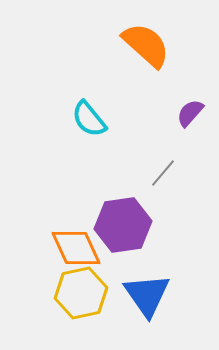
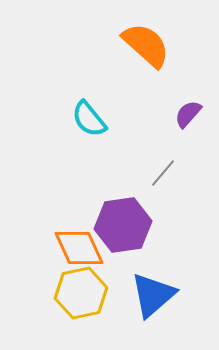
purple semicircle: moved 2 px left, 1 px down
orange diamond: moved 3 px right
blue triangle: moved 6 px right; rotated 24 degrees clockwise
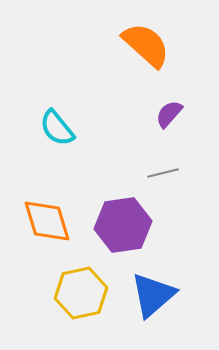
purple semicircle: moved 19 px left
cyan semicircle: moved 32 px left, 9 px down
gray line: rotated 36 degrees clockwise
orange diamond: moved 32 px left, 27 px up; rotated 8 degrees clockwise
